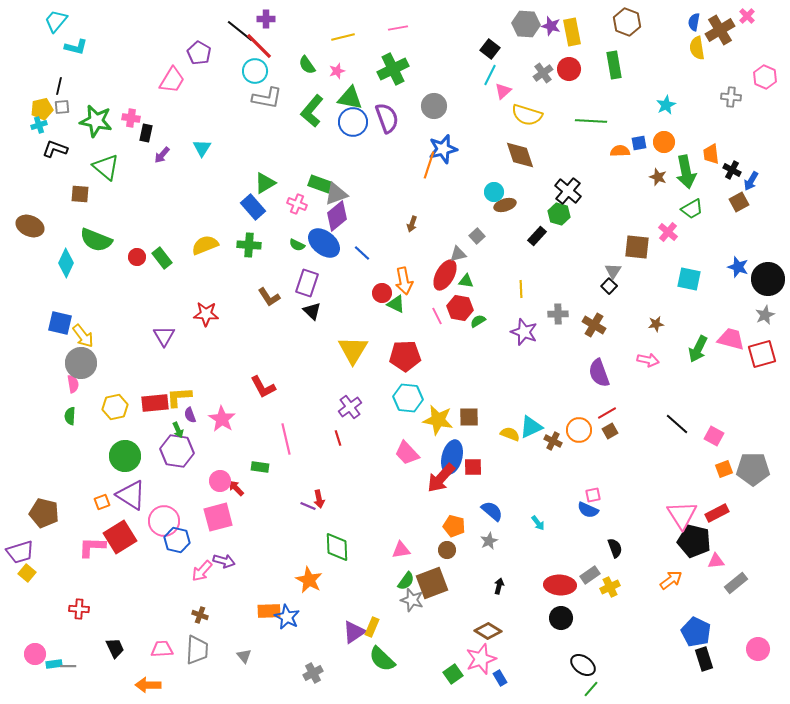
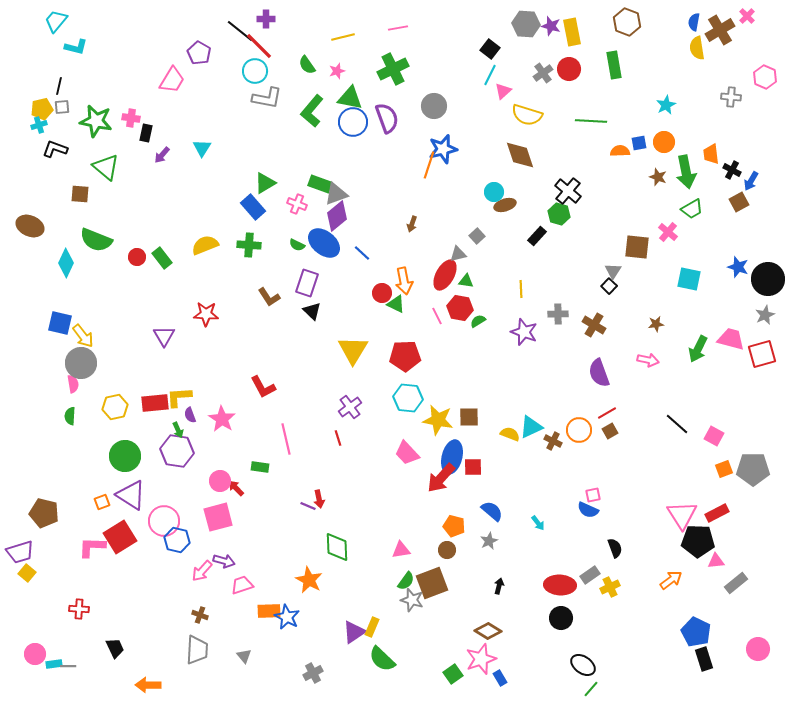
black pentagon at (694, 541): moved 4 px right; rotated 12 degrees counterclockwise
pink trapezoid at (162, 649): moved 80 px right, 64 px up; rotated 15 degrees counterclockwise
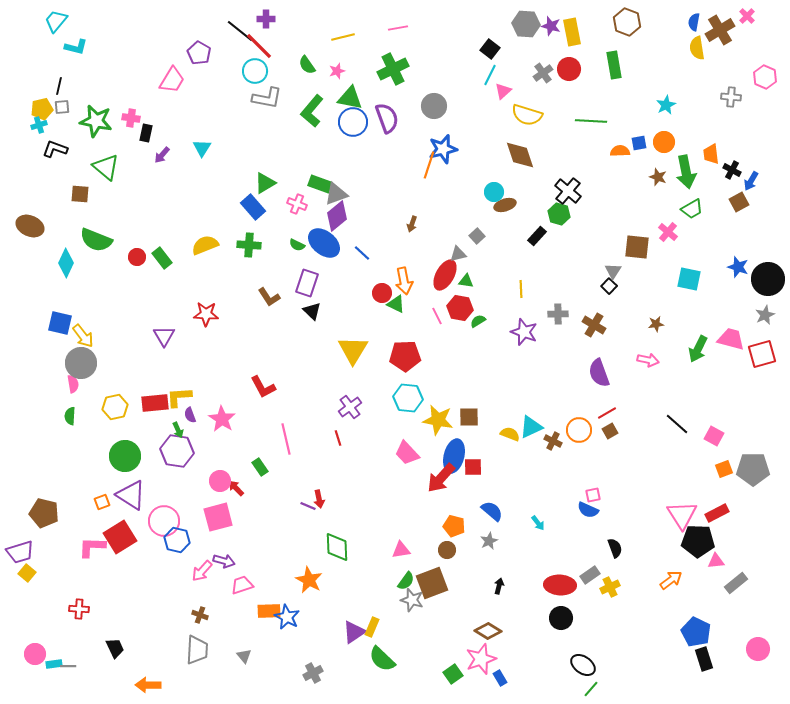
blue ellipse at (452, 457): moved 2 px right, 1 px up
green rectangle at (260, 467): rotated 48 degrees clockwise
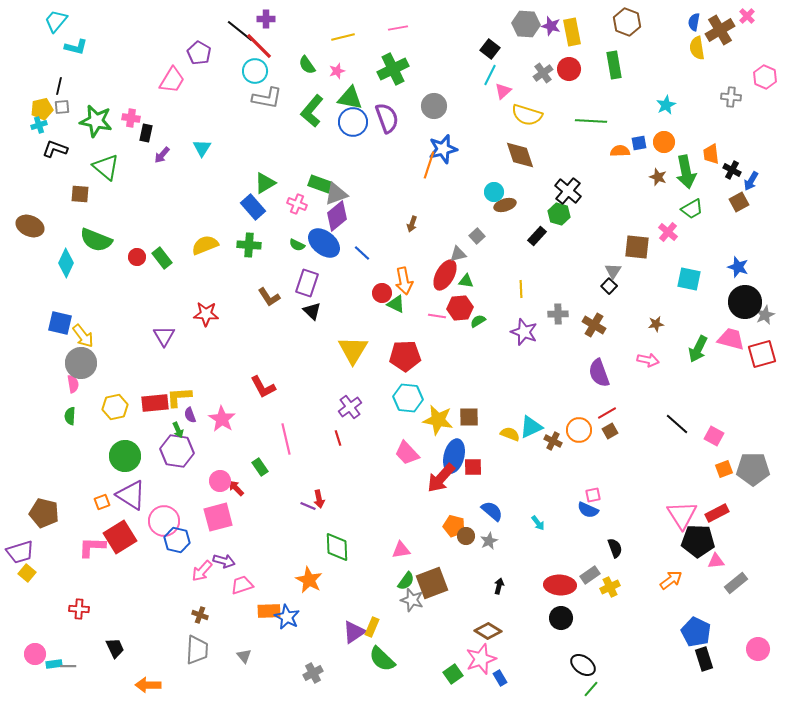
black circle at (768, 279): moved 23 px left, 23 px down
red hexagon at (460, 308): rotated 15 degrees counterclockwise
pink line at (437, 316): rotated 54 degrees counterclockwise
brown circle at (447, 550): moved 19 px right, 14 px up
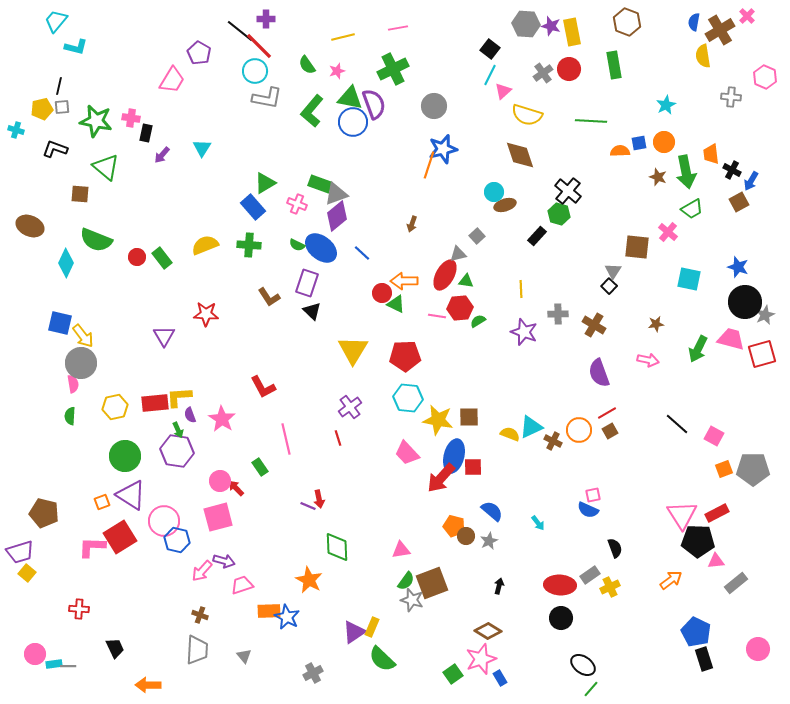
yellow semicircle at (697, 48): moved 6 px right, 8 px down
purple semicircle at (387, 118): moved 13 px left, 14 px up
cyan cross at (39, 125): moved 23 px left, 5 px down; rotated 35 degrees clockwise
blue ellipse at (324, 243): moved 3 px left, 5 px down
orange arrow at (404, 281): rotated 100 degrees clockwise
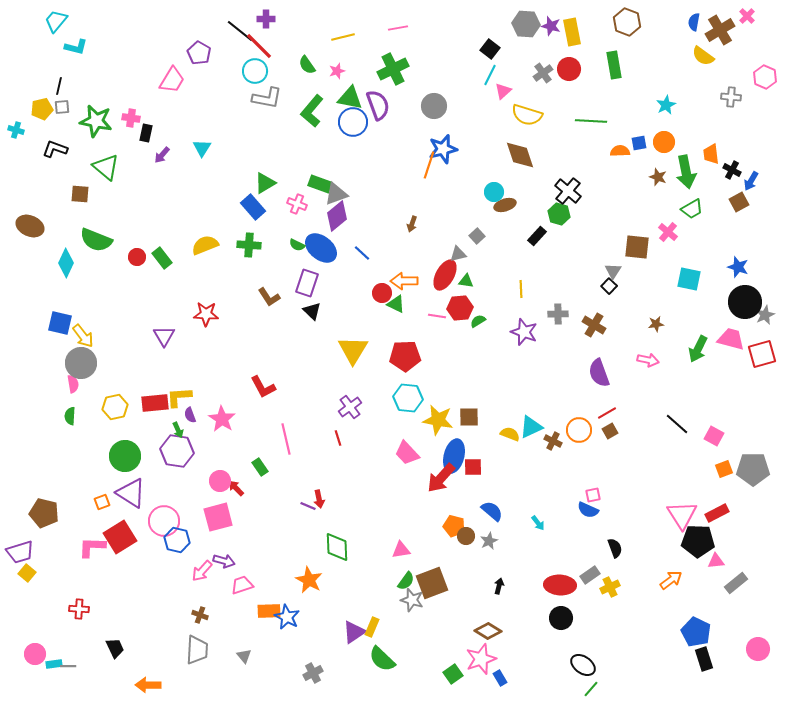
yellow semicircle at (703, 56): rotated 45 degrees counterclockwise
purple semicircle at (374, 104): moved 4 px right, 1 px down
purple triangle at (131, 495): moved 2 px up
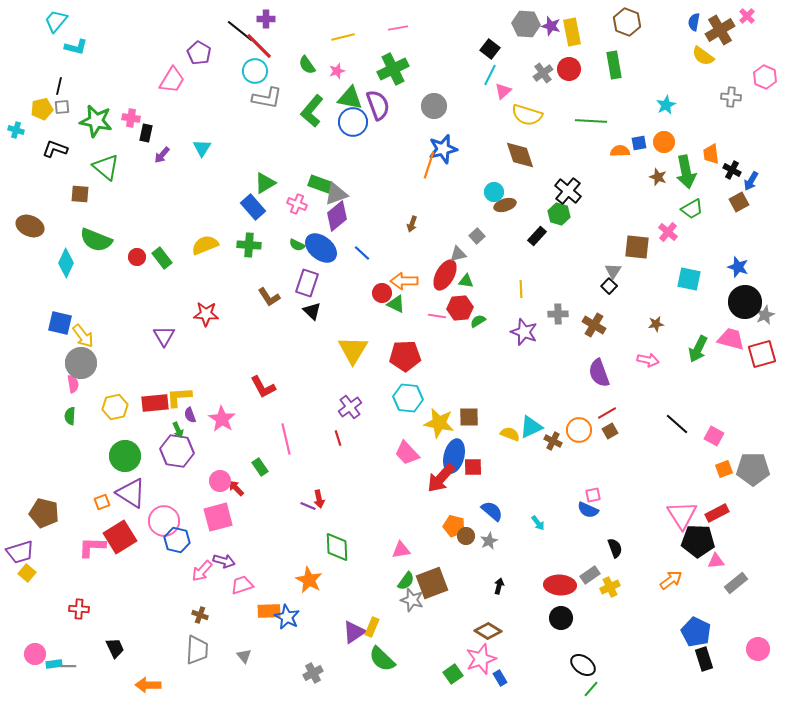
yellow star at (438, 420): moved 1 px right, 3 px down
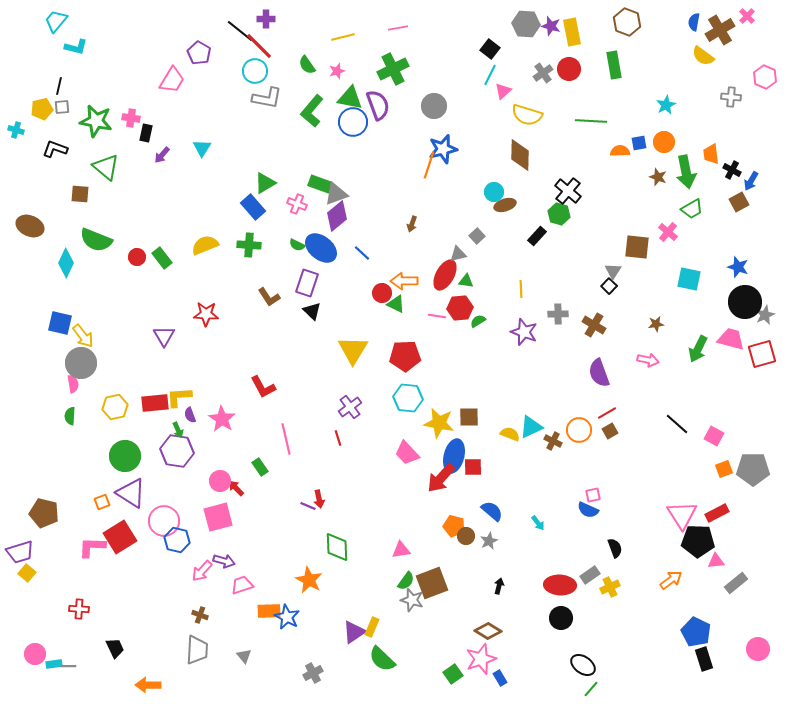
brown diamond at (520, 155): rotated 20 degrees clockwise
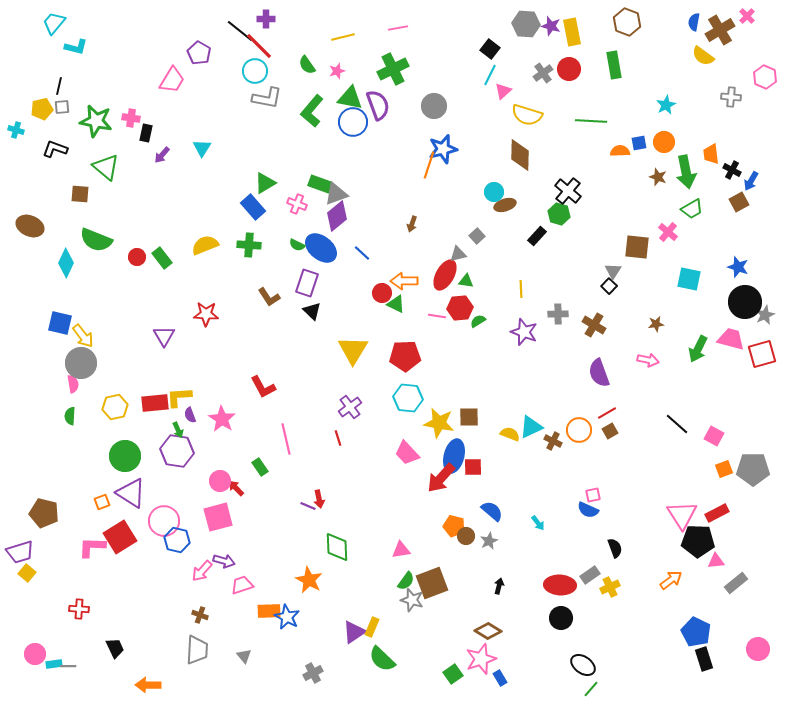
cyan trapezoid at (56, 21): moved 2 px left, 2 px down
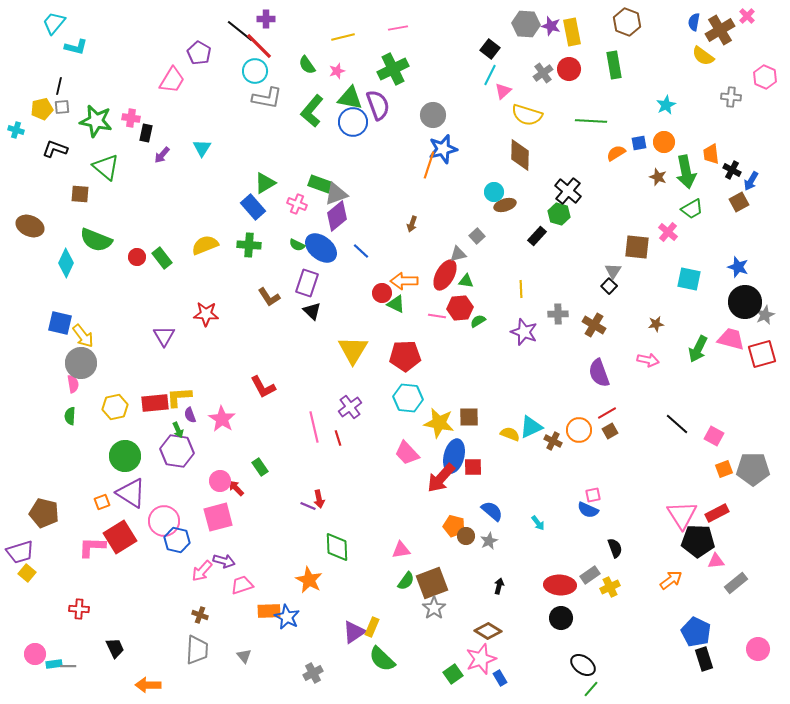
gray circle at (434, 106): moved 1 px left, 9 px down
orange semicircle at (620, 151): moved 4 px left, 2 px down; rotated 30 degrees counterclockwise
blue line at (362, 253): moved 1 px left, 2 px up
pink line at (286, 439): moved 28 px right, 12 px up
gray star at (412, 600): moved 22 px right, 8 px down; rotated 20 degrees clockwise
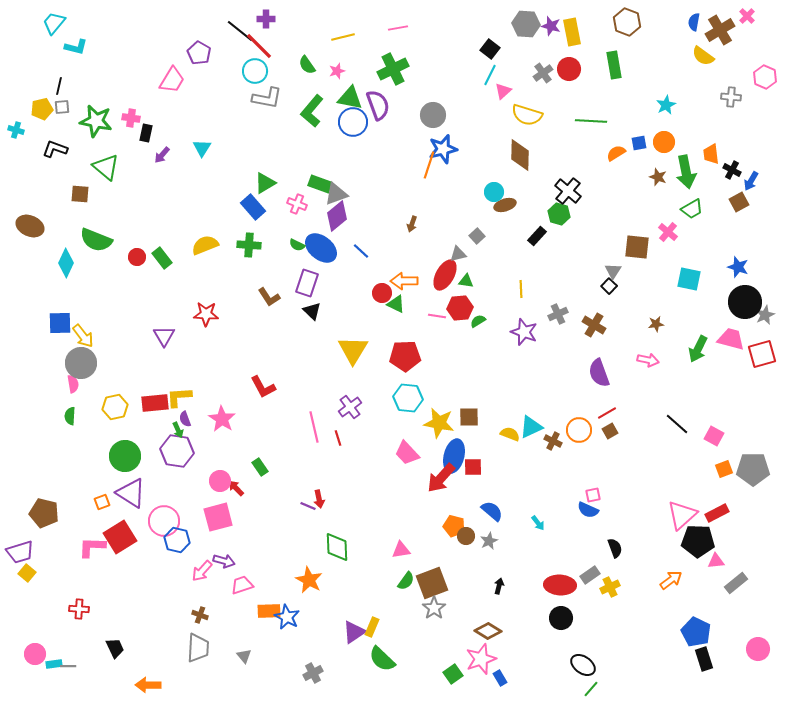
gray cross at (558, 314): rotated 24 degrees counterclockwise
blue square at (60, 323): rotated 15 degrees counterclockwise
purple semicircle at (190, 415): moved 5 px left, 4 px down
pink triangle at (682, 515): rotated 20 degrees clockwise
gray trapezoid at (197, 650): moved 1 px right, 2 px up
